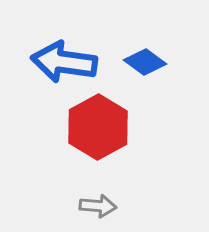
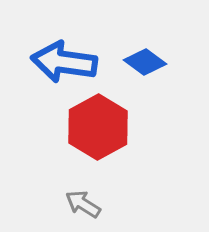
gray arrow: moved 15 px left, 2 px up; rotated 153 degrees counterclockwise
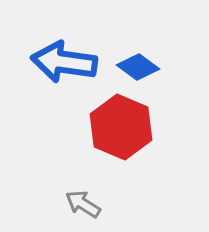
blue diamond: moved 7 px left, 5 px down
red hexagon: moved 23 px right; rotated 8 degrees counterclockwise
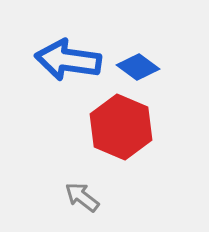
blue arrow: moved 4 px right, 2 px up
gray arrow: moved 1 px left, 7 px up; rotated 6 degrees clockwise
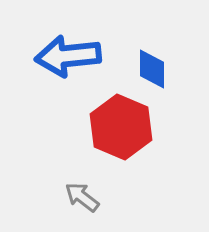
blue arrow: moved 4 px up; rotated 14 degrees counterclockwise
blue diamond: moved 14 px right, 2 px down; rotated 54 degrees clockwise
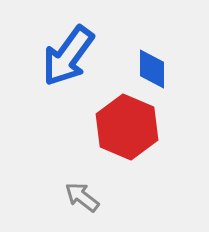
blue arrow: rotated 48 degrees counterclockwise
red hexagon: moved 6 px right
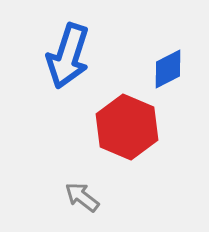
blue arrow: rotated 18 degrees counterclockwise
blue diamond: moved 16 px right; rotated 63 degrees clockwise
